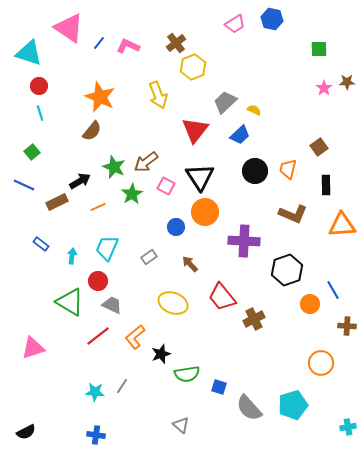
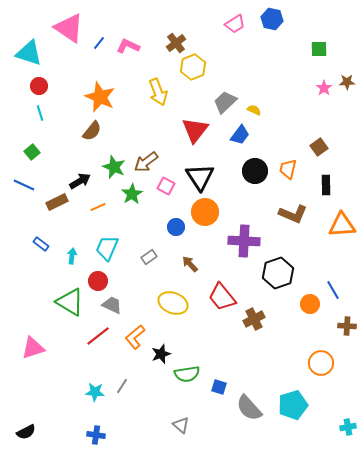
yellow arrow at (158, 95): moved 3 px up
blue trapezoid at (240, 135): rotated 10 degrees counterclockwise
black hexagon at (287, 270): moved 9 px left, 3 px down
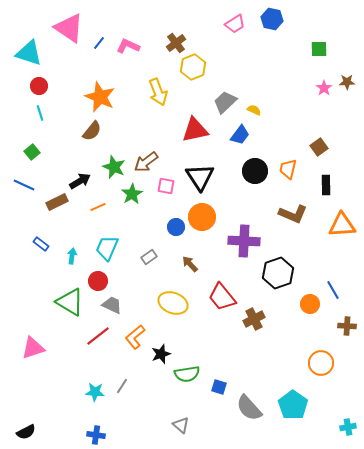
red triangle at (195, 130): rotated 40 degrees clockwise
pink square at (166, 186): rotated 18 degrees counterclockwise
orange circle at (205, 212): moved 3 px left, 5 px down
cyan pentagon at (293, 405): rotated 20 degrees counterclockwise
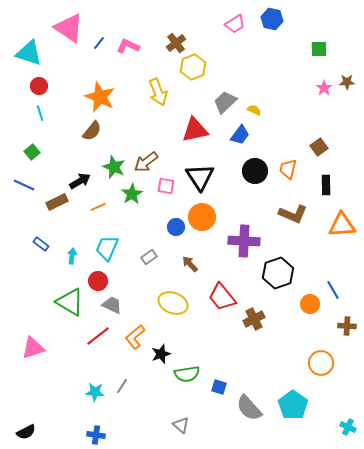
cyan cross at (348, 427): rotated 35 degrees clockwise
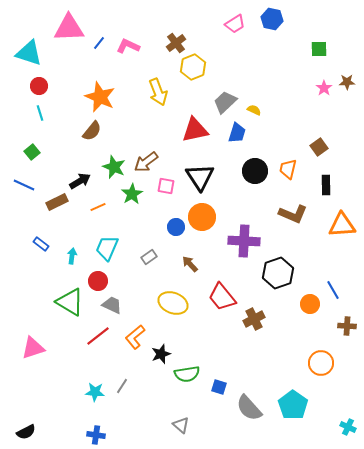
pink triangle at (69, 28): rotated 36 degrees counterclockwise
blue trapezoid at (240, 135): moved 3 px left, 2 px up; rotated 20 degrees counterclockwise
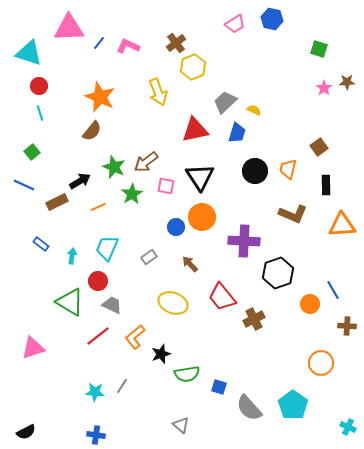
green square at (319, 49): rotated 18 degrees clockwise
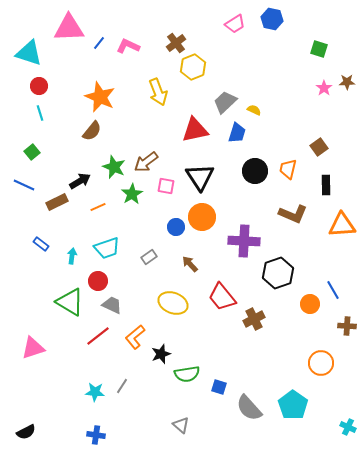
cyan trapezoid at (107, 248): rotated 132 degrees counterclockwise
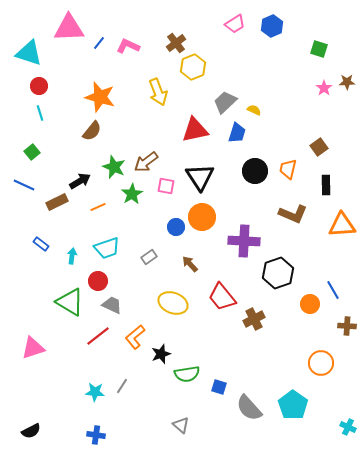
blue hexagon at (272, 19): moved 7 px down; rotated 25 degrees clockwise
orange star at (100, 97): rotated 8 degrees counterclockwise
black semicircle at (26, 432): moved 5 px right, 1 px up
